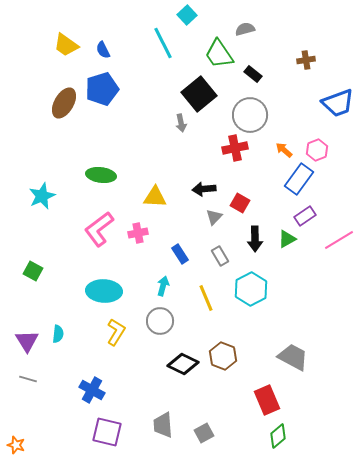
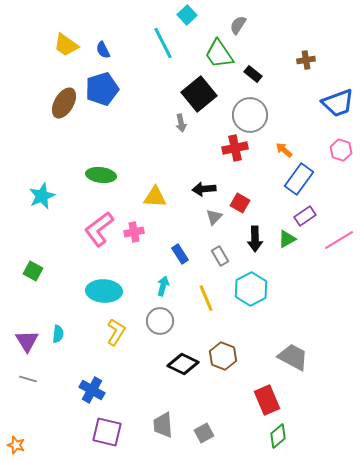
gray semicircle at (245, 29): moved 7 px left, 4 px up; rotated 42 degrees counterclockwise
pink hexagon at (317, 150): moved 24 px right; rotated 20 degrees counterclockwise
pink cross at (138, 233): moved 4 px left, 1 px up
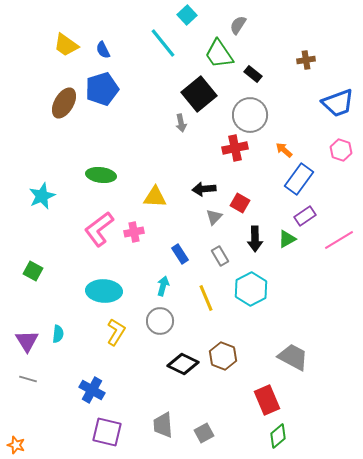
cyan line at (163, 43): rotated 12 degrees counterclockwise
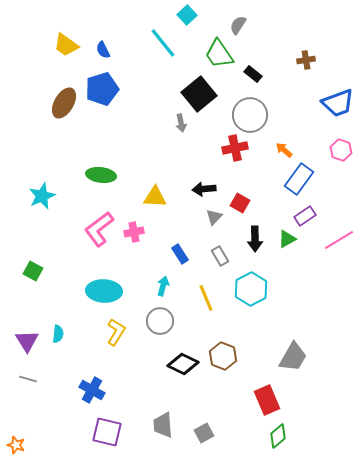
gray trapezoid at (293, 357): rotated 92 degrees clockwise
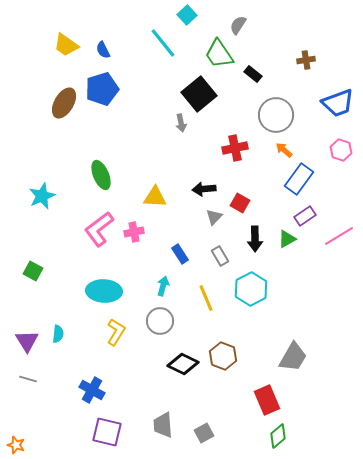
gray circle at (250, 115): moved 26 px right
green ellipse at (101, 175): rotated 60 degrees clockwise
pink line at (339, 240): moved 4 px up
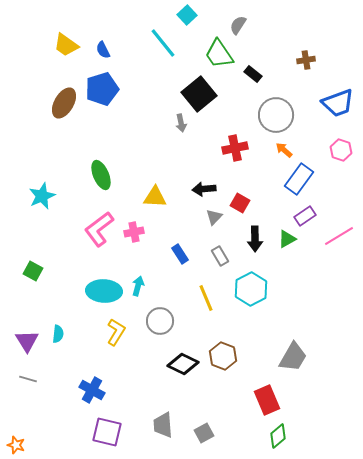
cyan arrow at (163, 286): moved 25 px left
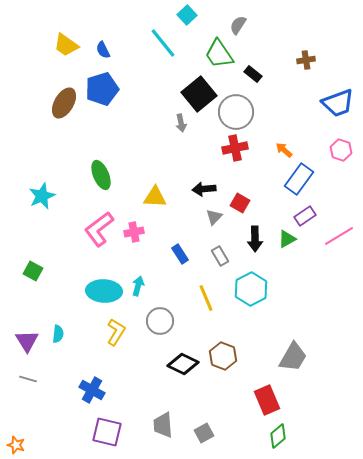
gray circle at (276, 115): moved 40 px left, 3 px up
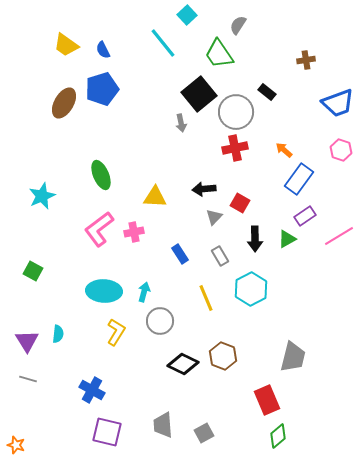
black rectangle at (253, 74): moved 14 px right, 18 px down
cyan arrow at (138, 286): moved 6 px right, 6 px down
gray trapezoid at (293, 357): rotated 16 degrees counterclockwise
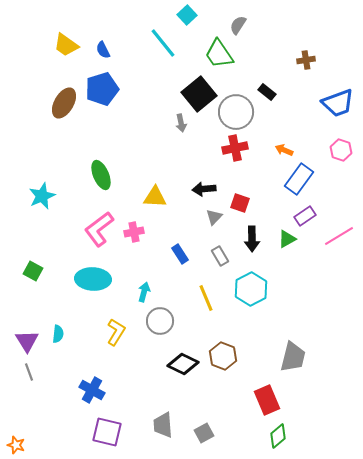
orange arrow at (284, 150): rotated 18 degrees counterclockwise
red square at (240, 203): rotated 12 degrees counterclockwise
black arrow at (255, 239): moved 3 px left
cyan ellipse at (104, 291): moved 11 px left, 12 px up
gray line at (28, 379): moved 1 px right, 7 px up; rotated 54 degrees clockwise
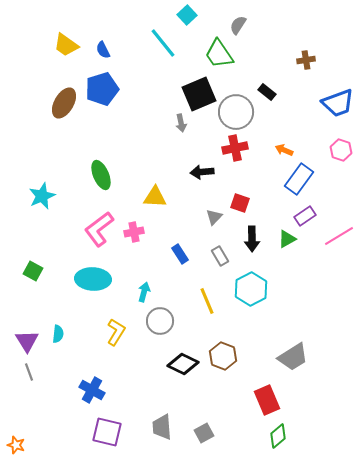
black square at (199, 94): rotated 16 degrees clockwise
black arrow at (204, 189): moved 2 px left, 17 px up
yellow line at (206, 298): moved 1 px right, 3 px down
gray trapezoid at (293, 357): rotated 44 degrees clockwise
gray trapezoid at (163, 425): moved 1 px left, 2 px down
